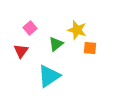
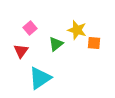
orange square: moved 4 px right, 5 px up
cyan triangle: moved 9 px left, 2 px down
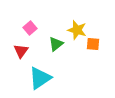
orange square: moved 1 px left, 1 px down
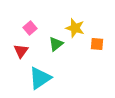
yellow star: moved 2 px left, 2 px up
orange square: moved 4 px right
